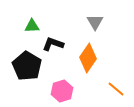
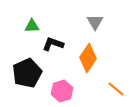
black pentagon: moved 7 px down; rotated 16 degrees clockwise
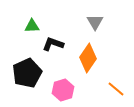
pink hexagon: moved 1 px right, 1 px up
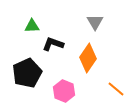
pink hexagon: moved 1 px right, 1 px down; rotated 20 degrees counterclockwise
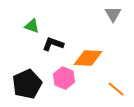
gray triangle: moved 18 px right, 8 px up
green triangle: rotated 21 degrees clockwise
orange diamond: rotated 60 degrees clockwise
black pentagon: moved 11 px down
pink hexagon: moved 13 px up
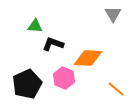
green triangle: moved 3 px right; rotated 14 degrees counterclockwise
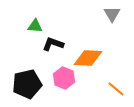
gray triangle: moved 1 px left
black pentagon: rotated 12 degrees clockwise
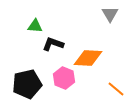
gray triangle: moved 2 px left
